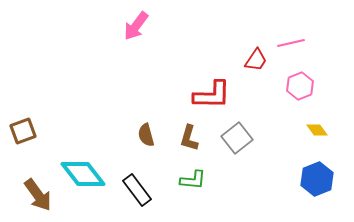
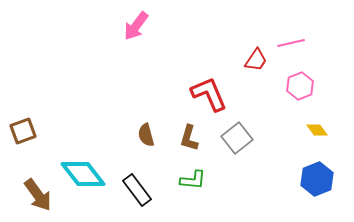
red L-shape: moved 3 px left, 1 px up; rotated 114 degrees counterclockwise
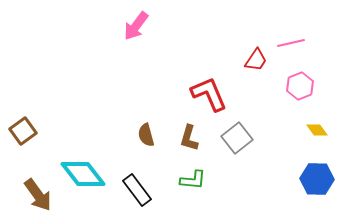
brown square: rotated 16 degrees counterclockwise
blue hexagon: rotated 24 degrees clockwise
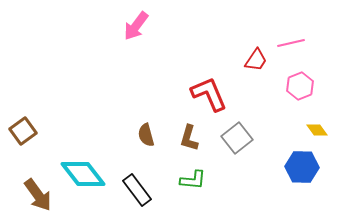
blue hexagon: moved 15 px left, 12 px up
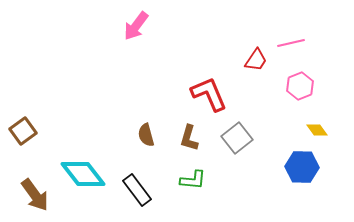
brown arrow: moved 3 px left
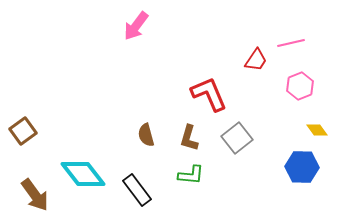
green L-shape: moved 2 px left, 5 px up
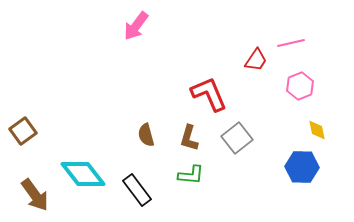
yellow diamond: rotated 25 degrees clockwise
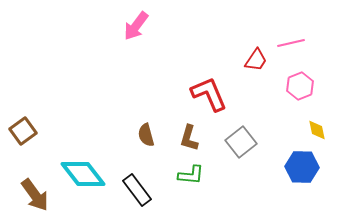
gray square: moved 4 px right, 4 px down
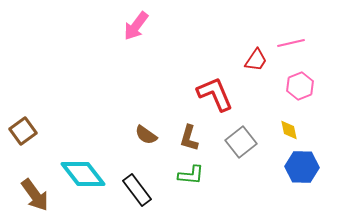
red L-shape: moved 6 px right
yellow diamond: moved 28 px left
brown semicircle: rotated 40 degrees counterclockwise
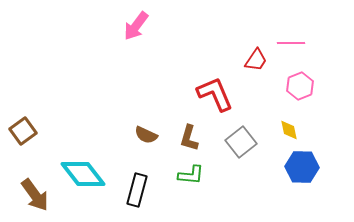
pink line: rotated 12 degrees clockwise
brown semicircle: rotated 10 degrees counterclockwise
black rectangle: rotated 52 degrees clockwise
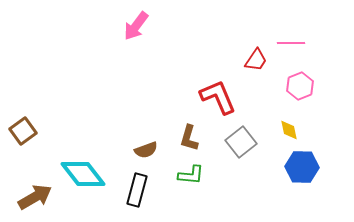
red L-shape: moved 3 px right, 3 px down
brown semicircle: moved 15 px down; rotated 45 degrees counterclockwise
brown arrow: moved 2 px down; rotated 84 degrees counterclockwise
